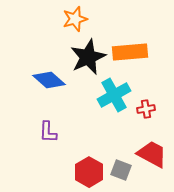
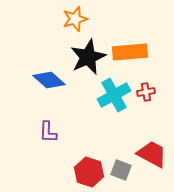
red cross: moved 17 px up
red hexagon: rotated 12 degrees counterclockwise
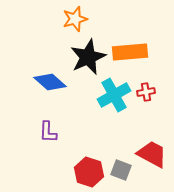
blue diamond: moved 1 px right, 2 px down
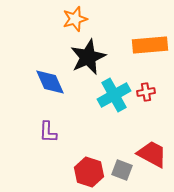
orange rectangle: moved 20 px right, 7 px up
blue diamond: rotated 24 degrees clockwise
gray square: moved 1 px right
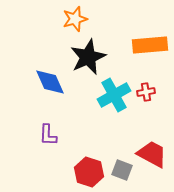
purple L-shape: moved 3 px down
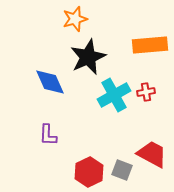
red hexagon: rotated 16 degrees clockwise
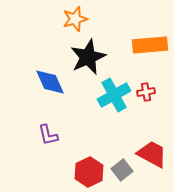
purple L-shape: rotated 15 degrees counterclockwise
gray square: rotated 30 degrees clockwise
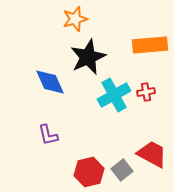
red hexagon: rotated 12 degrees clockwise
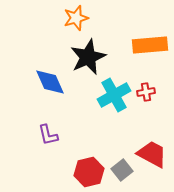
orange star: moved 1 px right, 1 px up
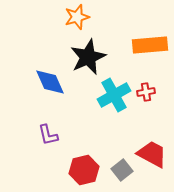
orange star: moved 1 px right, 1 px up
red hexagon: moved 5 px left, 2 px up
